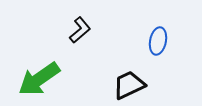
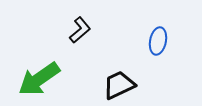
black trapezoid: moved 10 px left
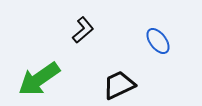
black L-shape: moved 3 px right
blue ellipse: rotated 48 degrees counterclockwise
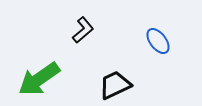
black trapezoid: moved 4 px left
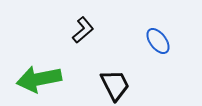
green arrow: rotated 24 degrees clockwise
black trapezoid: rotated 88 degrees clockwise
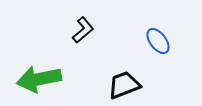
black trapezoid: moved 9 px right; rotated 84 degrees counterclockwise
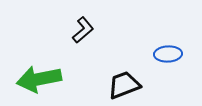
blue ellipse: moved 10 px right, 13 px down; rotated 56 degrees counterclockwise
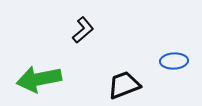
blue ellipse: moved 6 px right, 7 px down
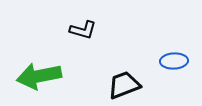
black L-shape: rotated 56 degrees clockwise
green arrow: moved 3 px up
